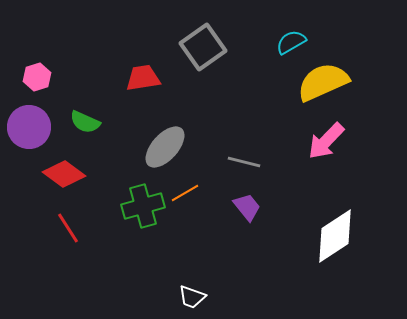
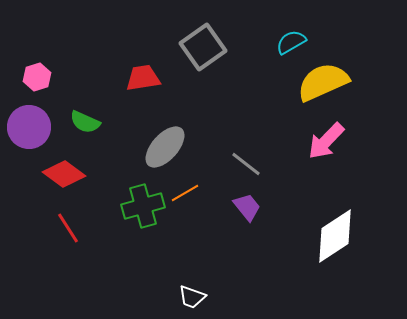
gray line: moved 2 px right, 2 px down; rotated 24 degrees clockwise
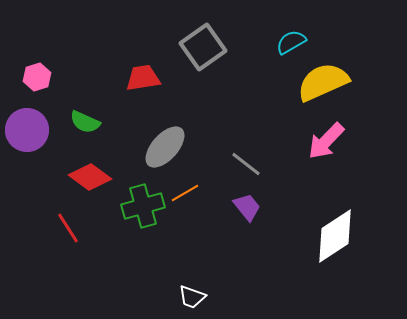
purple circle: moved 2 px left, 3 px down
red diamond: moved 26 px right, 3 px down
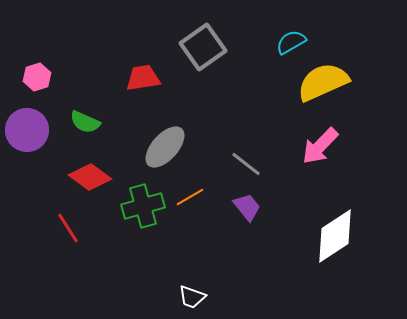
pink arrow: moved 6 px left, 5 px down
orange line: moved 5 px right, 4 px down
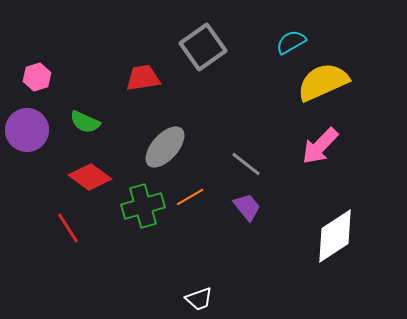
white trapezoid: moved 7 px right, 2 px down; rotated 40 degrees counterclockwise
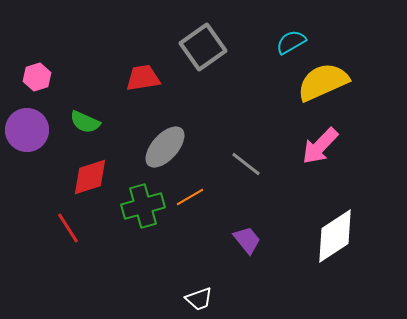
red diamond: rotated 54 degrees counterclockwise
purple trapezoid: moved 33 px down
